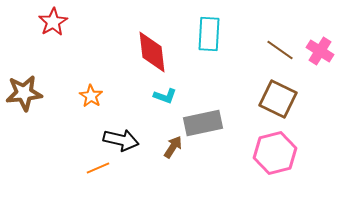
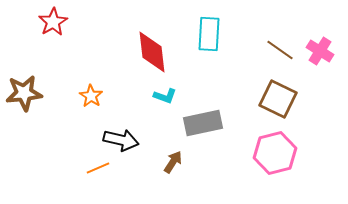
brown arrow: moved 15 px down
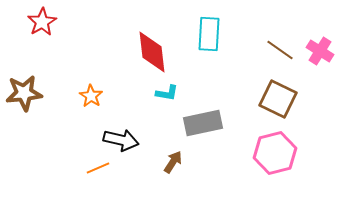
red star: moved 11 px left
cyan L-shape: moved 2 px right, 3 px up; rotated 10 degrees counterclockwise
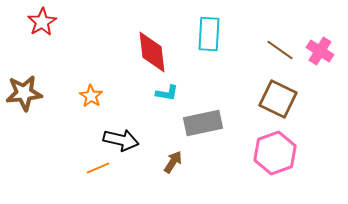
pink hexagon: rotated 6 degrees counterclockwise
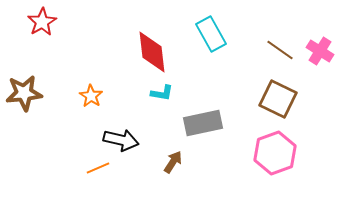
cyan rectangle: moved 2 px right; rotated 32 degrees counterclockwise
cyan L-shape: moved 5 px left
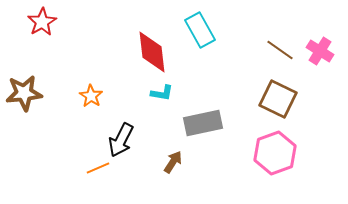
cyan rectangle: moved 11 px left, 4 px up
black arrow: rotated 104 degrees clockwise
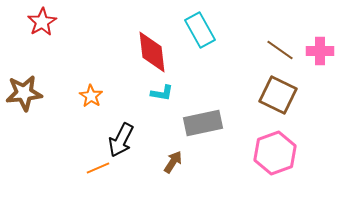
pink cross: rotated 32 degrees counterclockwise
brown square: moved 4 px up
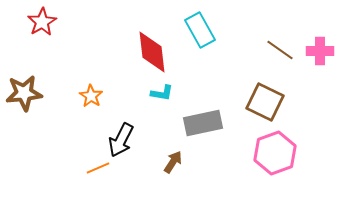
brown square: moved 13 px left, 7 px down
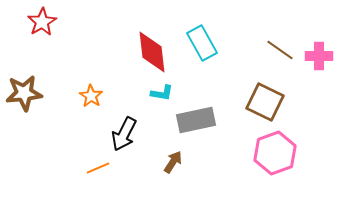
cyan rectangle: moved 2 px right, 13 px down
pink cross: moved 1 px left, 5 px down
gray rectangle: moved 7 px left, 3 px up
black arrow: moved 3 px right, 6 px up
